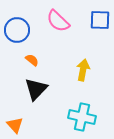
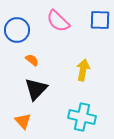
orange triangle: moved 8 px right, 4 px up
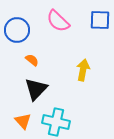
cyan cross: moved 26 px left, 5 px down
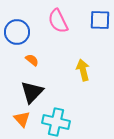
pink semicircle: rotated 20 degrees clockwise
blue circle: moved 2 px down
yellow arrow: rotated 25 degrees counterclockwise
black triangle: moved 4 px left, 3 px down
orange triangle: moved 1 px left, 2 px up
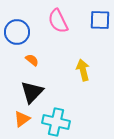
orange triangle: rotated 36 degrees clockwise
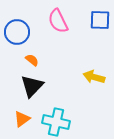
yellow arrow: moved 11 px right, 7 px down; rotated 60 degrees counterclockwise
black triangle: moved 6 px up
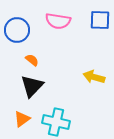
pink semicircle: rotated 55 degrees counterclockwise
blue circle: moved 2 px up
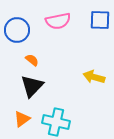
pink semicircle: rotated 20 degrees counterclockwise
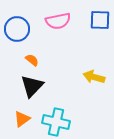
blue circle: moved 1 px up
